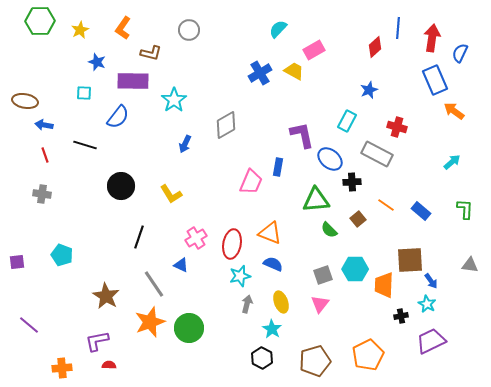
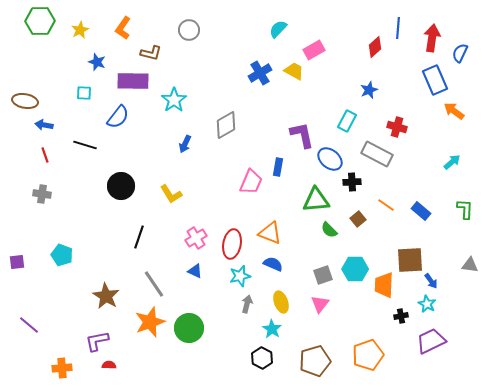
blue triangle at (181, 265): moved 14 px right, 6 px down
orange pentagon at (368, 355): rotated 8 degrees clockwise
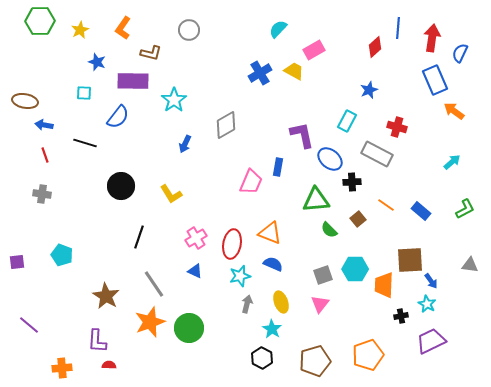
black line at (85, 145): moved 2 px up
green L-shape at (465, 209): rotated 60 degrees clockwise
purple L-shape at (97, 341): rotated 75 degrees counterclockwise
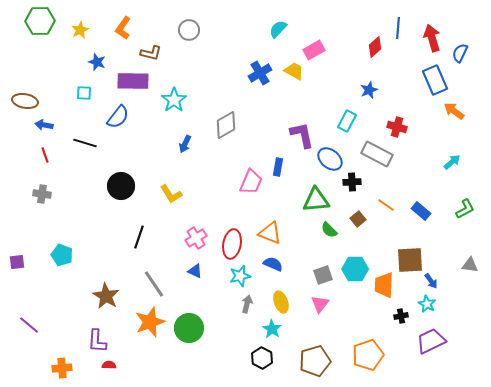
red arrow at (432, 38): rotated 24 degrees counterclockwise
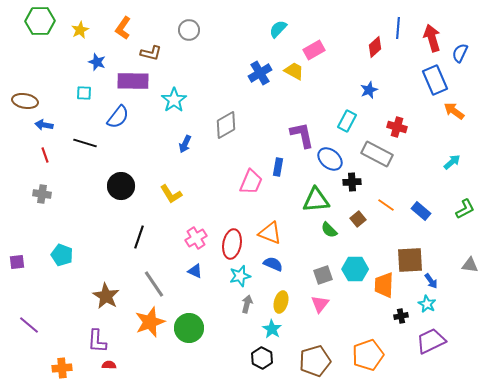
yellow ellipse at (281, 302): rotated 35 degrees clockwise
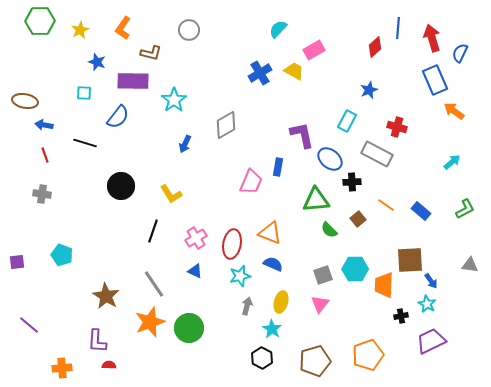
black line at (139, 237): moved 14 px right, 6 px up
gray arrow at (247, 304): moved 2 px down
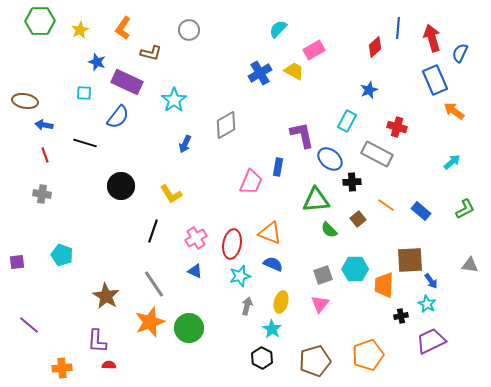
purple rectangle at (133, 81): moved 6 px left, 1 px down; rotated 24 degrees clockwise
